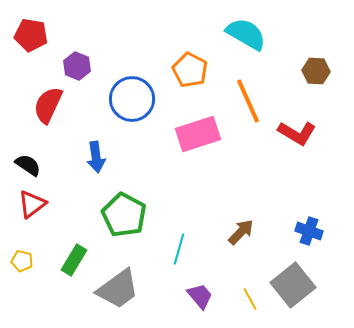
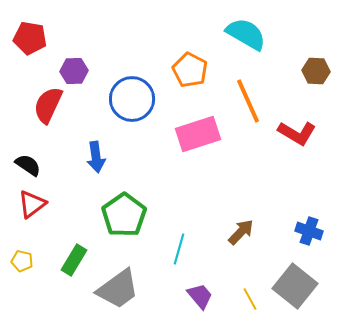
red pentagon: moved 1 px left, 3 px down
purple hexagon: moved 3 px left, 5 px down; rotated 24 degrees counterclockwise
green pentagon: rotated 9 degrees clockwise
gray square: moved 2 px right, 1 px down; rotated 12 degrees counterclockwise
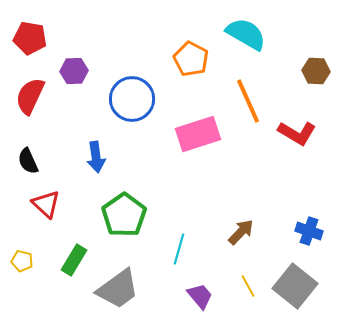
orange pentagon: moved 1 px right, 11 px up
red semicircle: moved 18 px left, 9 px up
black semicircle: moved 4 px up; rotated 148 degrees counterclockwise
red triangle: moved 14 px right; rotated 40 degrees counterclockwise
yellow line: moved 2 px left, 13 px up
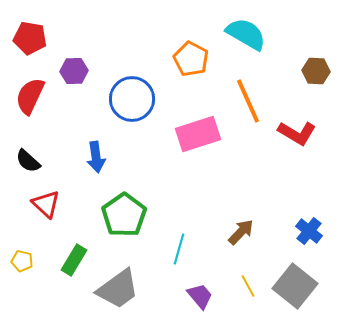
black semicircle: rotated 24 degrees counterclockwise
blue cross: rotated 20 degrees clockwise
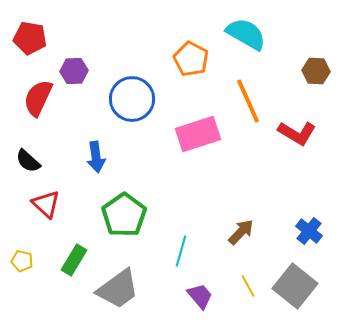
red semicircle: moved 8 px right, 2 px down
cyan line: moved 2 px right, 2 px down
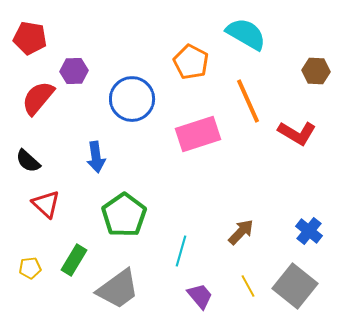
orange pentagon: moved 3 px down
red semicircle: rotated 15 degrees clockwise
yellow pentagon: moved 8 px right, 7 px down; rotated 20 degrees counterclockwise
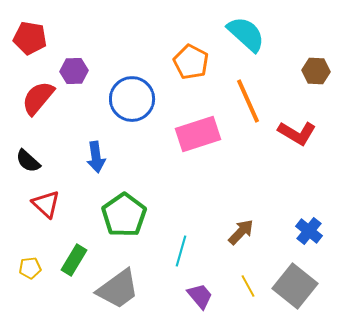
cyan semicircle: rotated 12 degrees clockwise
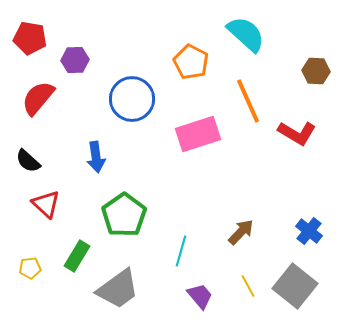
purple hexagon: moved 1 px right, 11 px up
green rectangle: moved 3 px right, 4 px up
